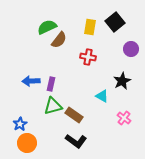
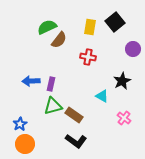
purple circle: moved 2 px right
orange circle: moved 2 px left, 1 px down
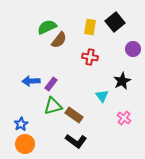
red cross: moved 2 px right
purple rectangle: rotated 24 degrees clockwise
cyan triangle: rotated 24 degrees clockwise
blue star: moved 1 px right
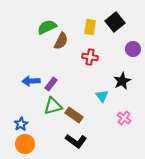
brown semicircle: moved 2 px right, 1 px down; rotated 12 degrees counterclockwise
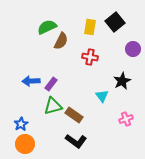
pink cross: moved 2 px right, 1 px down; rotated 32 degrees clockwise
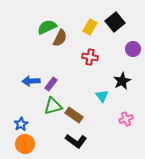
yellow rectangle: rotated 21 degrees clockwise
brown semicircle: moved 1 px left, 3 px up
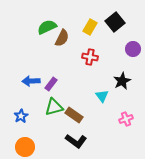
brown semicircle: moved 2 px right
green triangle: moved 1 px right, 1 px down
blue star: moved 8 px up
orange circle: moved 3 px down
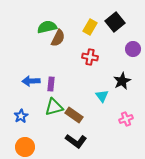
green semicircle: rotated 12 degrees clockwise
brown semicircle: moved 4 px left
purple rectangle: rotated 32 degrees counterclockwise
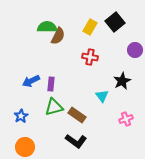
green semicircle: rotated 12 degrees clockwise
brown semicircle: moved 2 px up
purple circle: moved 2 px right, 1 px down
blue arrow: rotated 24 degrees counterclockwise
brown rectangle: moved 3 px right
